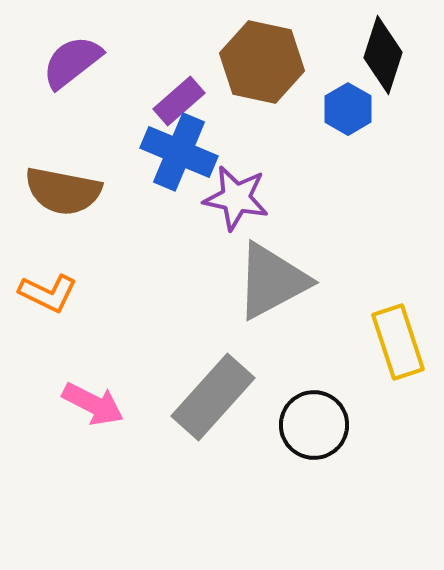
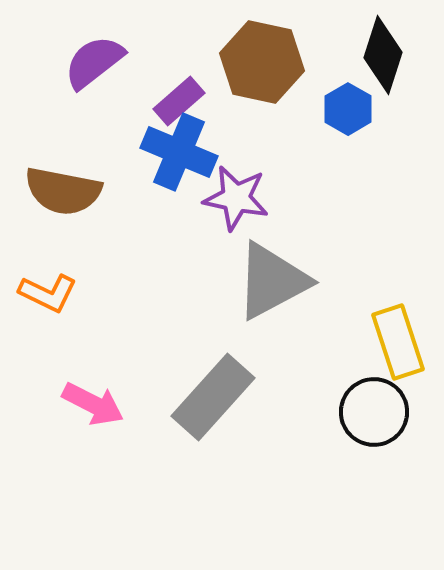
purple semicircle: moved 22 px right
black circle: moved 60 px right, 13 px up
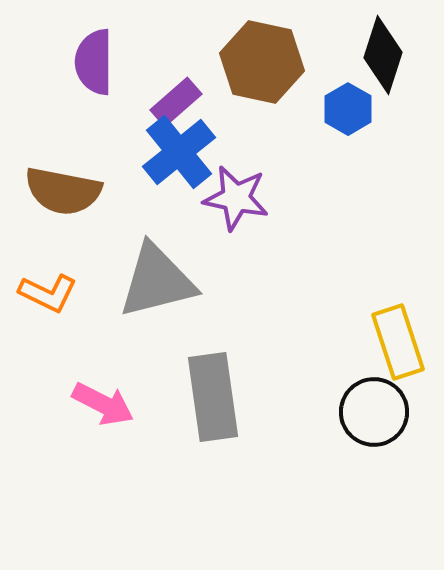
purple semicircle: rotated 52 degrees counterclockwise
purple rectangle: moved 3 px left, 1 px down
blue cross: rotated 28 degrees clockwise
gray triangle: moved 115 px left; rotated 14 degrees clockwise
gray rectangle: rotated 50 degrees counterclockwise
pink arrow: moved 10 px right
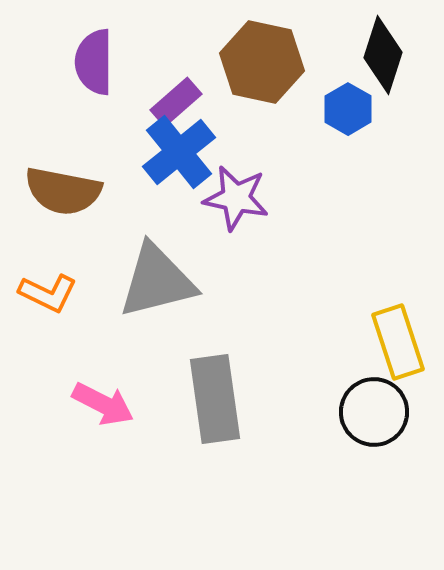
gray rectangle: moved 2 px right, 2 px down
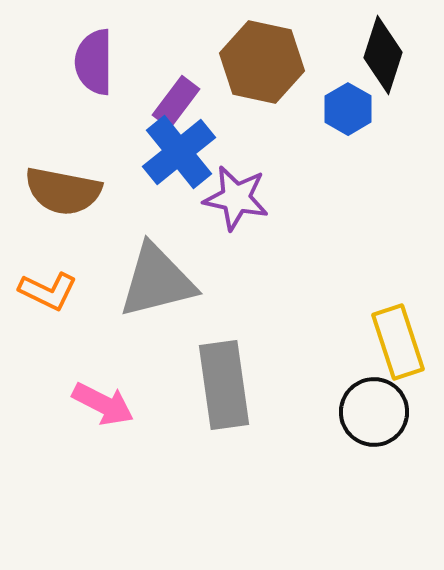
purple rectangle: rotated 12 degrees counterclockwise
orange L-shape: moved 2 px up
gray rectangle: moved 9 px right, 14 px up
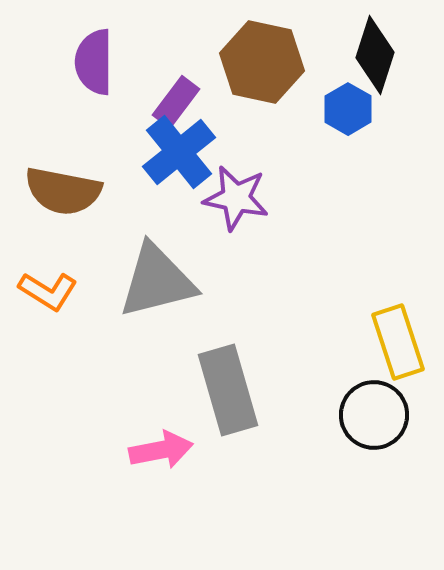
black diamond: moved 8 px left
orange L-shape: rotated 6 degrees clockwise
gray rectangle: moved 4 px right, 5 px down; rotated 8 degrees counterclockwise
pink arrow: moved 58 px right, 46 px down; rotated 38 degrees counterclockwise
black circle: moved 3 px down
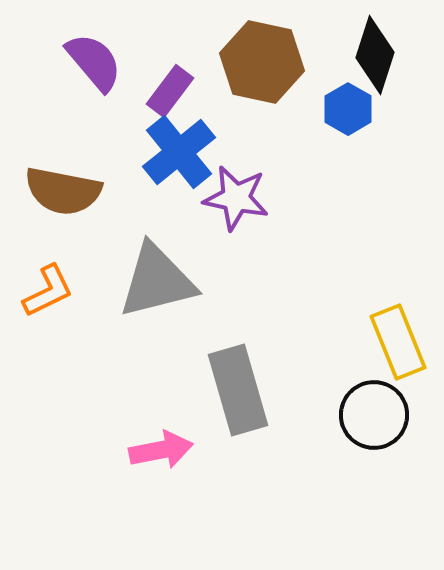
purple semicircle: rotated 140 degrees clockwise
purple rectangle: moved 6 px left, 11 px up
orange L-shape: rotated 58 degrees counterclockwise
yellow rectangle: rotated 4 degrees counterclockwise
gray rectangle: moved 10 px right
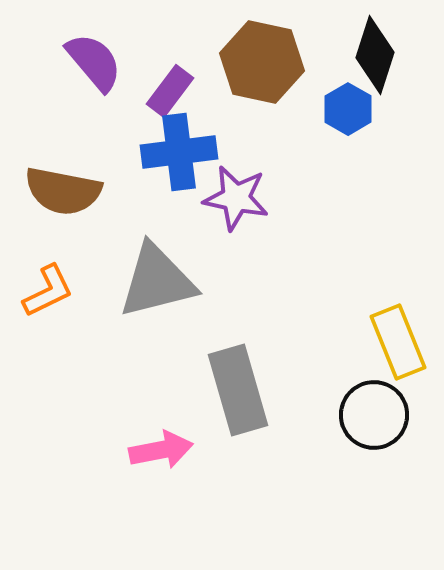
blue cross: rotated 32 degrees clockwise
